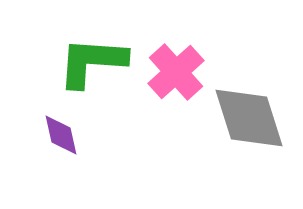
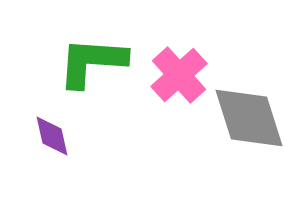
pink cross: moved 3 px right, 3 px down
purple diamond: moved 9 px left, 1 px down
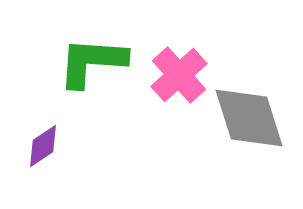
purple diamond: moved 9 px left, 10 px down; rotated 69 degrees clockwise
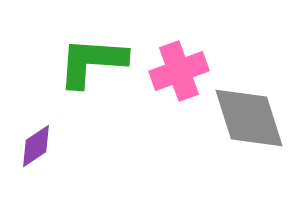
pink cross: moved 4 px up; rotated 22 degrees clockwise
purple diamond: moved 7 px left
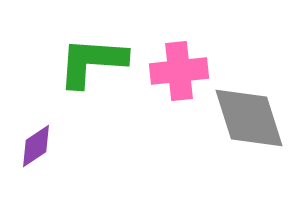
pink cross: rotated 14 degrees clockwise
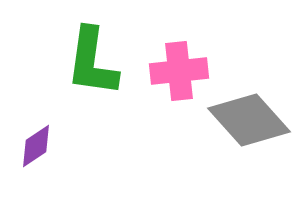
green L-shape: rotated 86 degrees counterclockwise
gray diamond: moved 2 px down; rotated 24 degrees counterclockwise
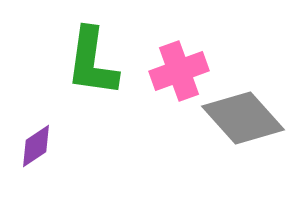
pink cross: rotated 14 degrees counterclockwise
gray diamond: moved 6 px left, 2 px up
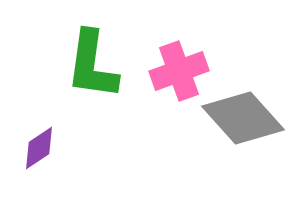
green L-shape: moved 3 px down
purple diamond: moved 3 px right, 2 px down
